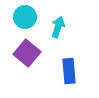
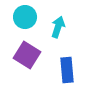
purple square: moved 2 px down; rotated 8 degrees counterclockwise
blue rectangle: moved 2 px left, 1 px up
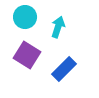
blue rectangle: moved 3 px left, 1 px up; rotated 50 degrees clockwise
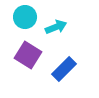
cyan arrow: moved 2 px left; rotated 50 degrees clockwise
purple square: moved 1 px right
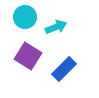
purple square: moved 1 px down
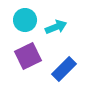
cyan circle: moved 3 px down
purple square: rotated 32 degrees clockwise
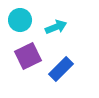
cyan circle: moved 5 px left
blue rectangle: moved 3 px left
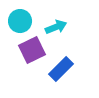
cyan circle: moved 1 px down
purple square: moved 4 px right, 6 px up
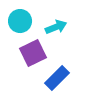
purple square: moved 1 px right, 3 px down
blue rectangle: moved 4 px left, 9 px down
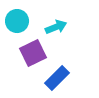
cyan circle: moved 3 px left
